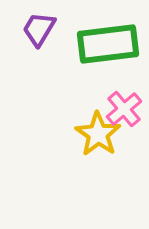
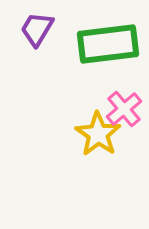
purple trapezoid: moved 2 px left
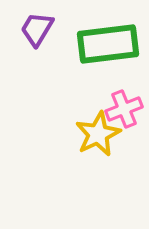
pink cross: rotated 18 degrees clockwise
yellow star: rotated 12 degrees clockwise
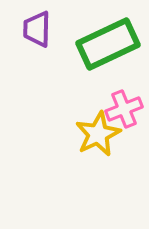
purple trapezoid: rotated 30 degrees counterclockwise
green rectangle: rotated 18 degrees counterclockwise
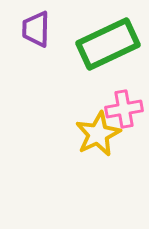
purple trapezoid: moved 1 px left
pink cross: rotated 12 degrees clockwise
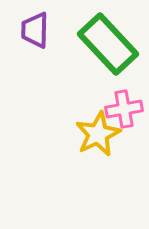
purple trapezoid: moved 1 px left, 1 px down
green rectangle: rotated 72 degrees clockwise
